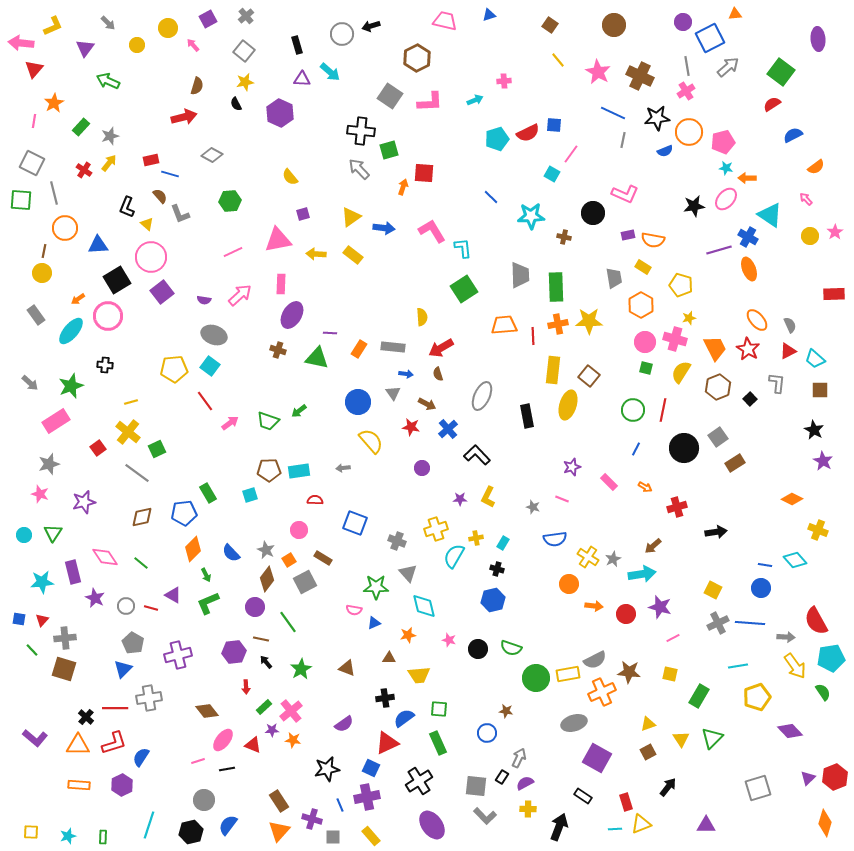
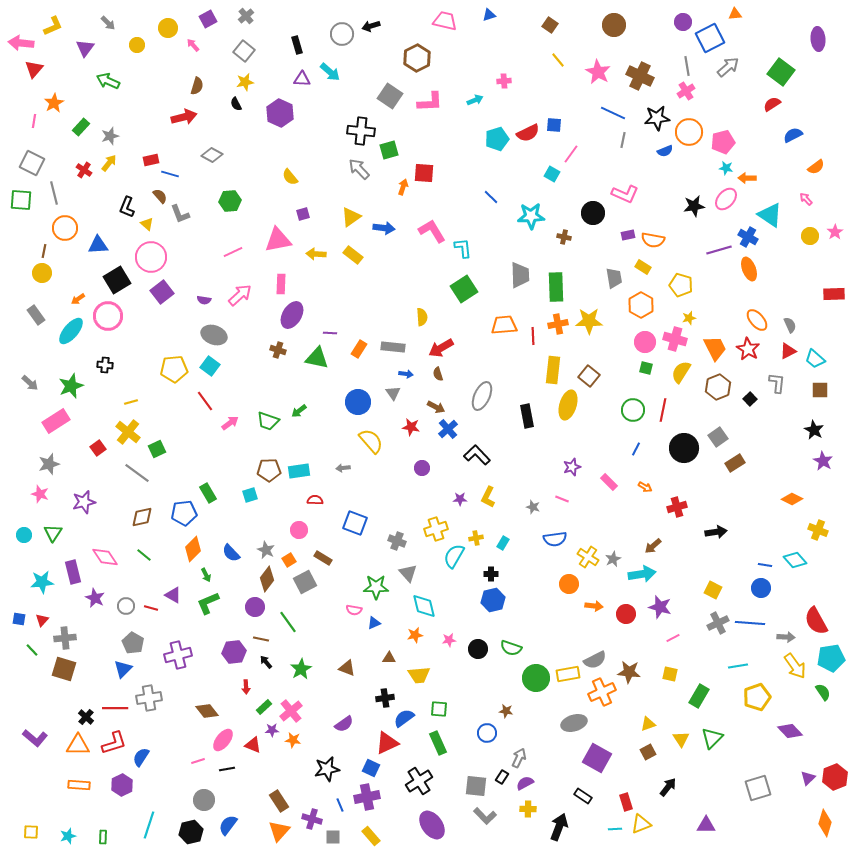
brown arrow at (427, 404): moved 9 px right, 3 px down
green line at (141, 563): moved 3 px right, 8 px up
black cross at (497, 569): moved 6 px left, 5 px down; rotated 16 degrees counterclockwise
orange star at (408, 635): moved 7 px right
pink star at (449, 640): rotated 24 degrees counterclockwise
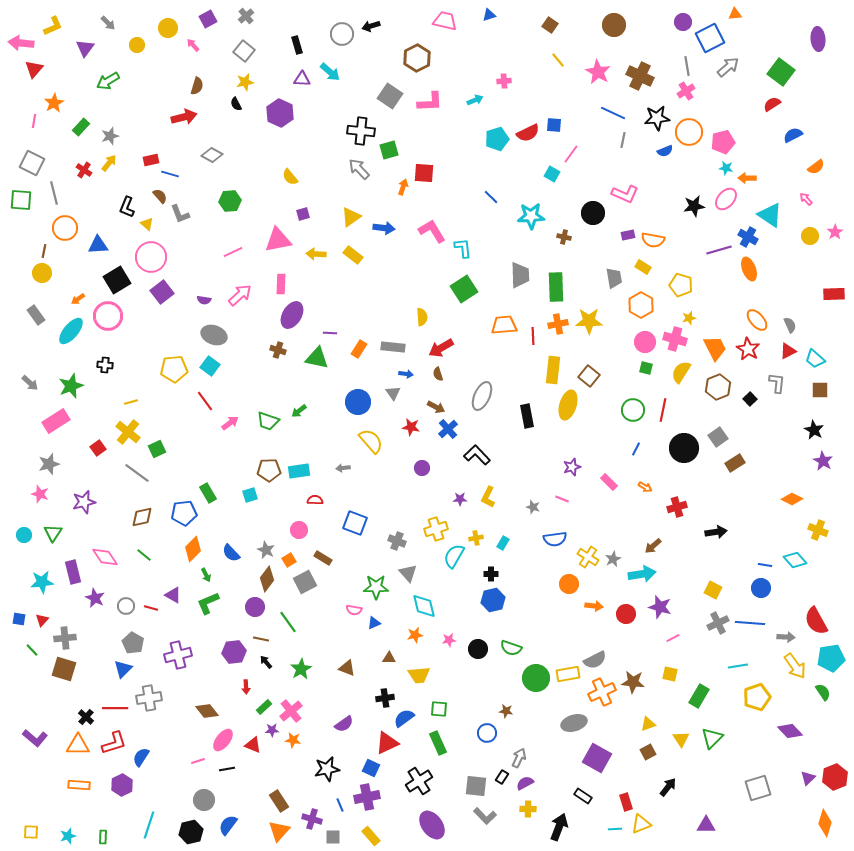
green arrow at (108, 81): rotated 55 degrees counterclockwise
brown star at (629, 672): moved 4 px right, 10 px down
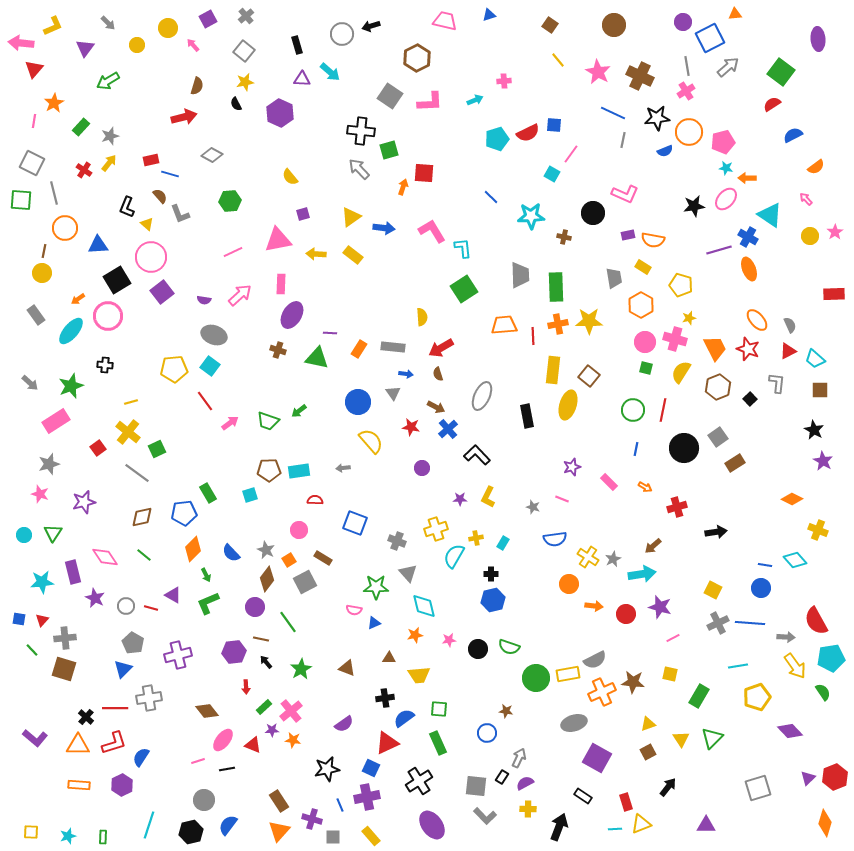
red star at (748, 349): rotated 10 degrees counterclockwise
blue line at (636, 449): rotated 16 degrees counterclockwise
green semicircle at (511, 648): moved 2 px left, 1 px up
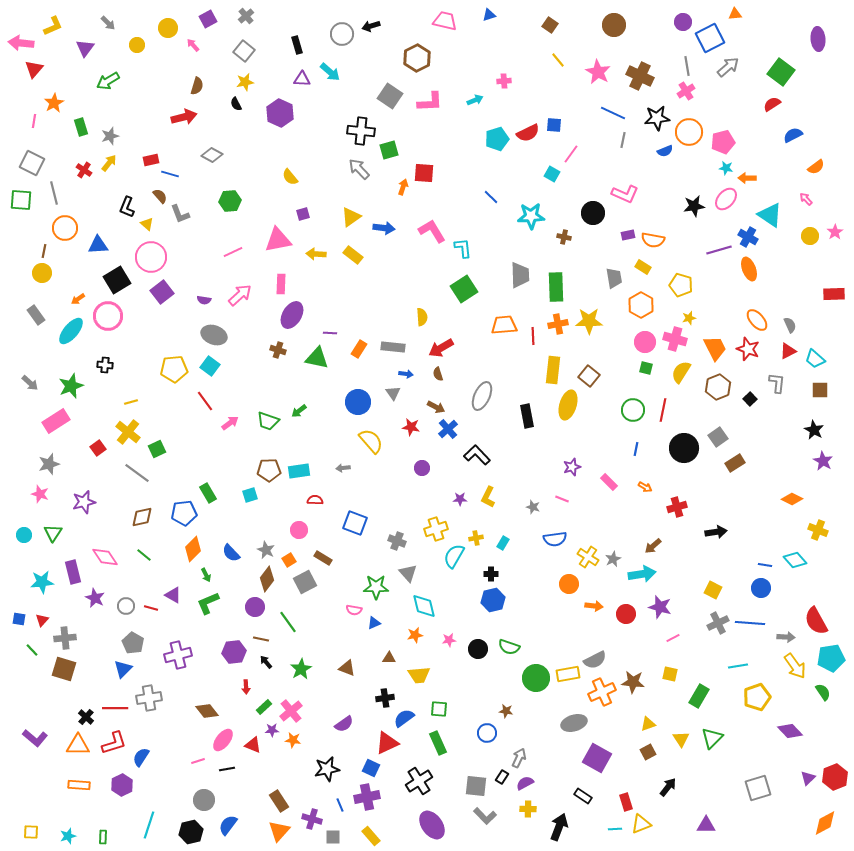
green rectangle at (81, 127): rotated 60 degrees counterclockwise
orange diamond at (825, 823): rotated 44 degrees clockwise
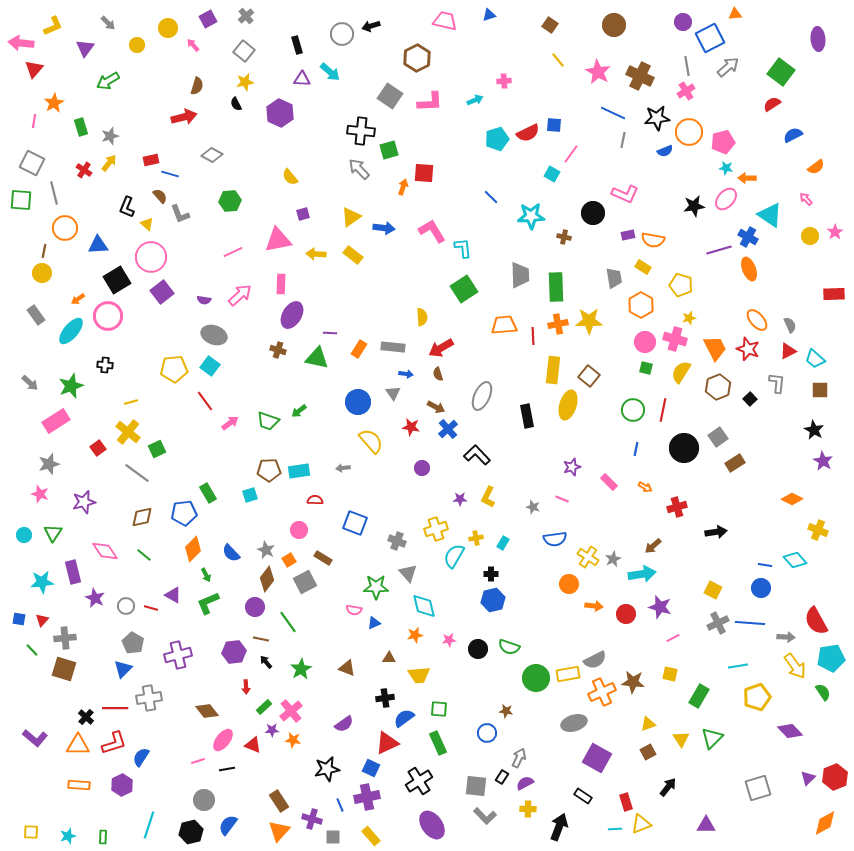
pink diamond at (105, 557): moved 6 px up
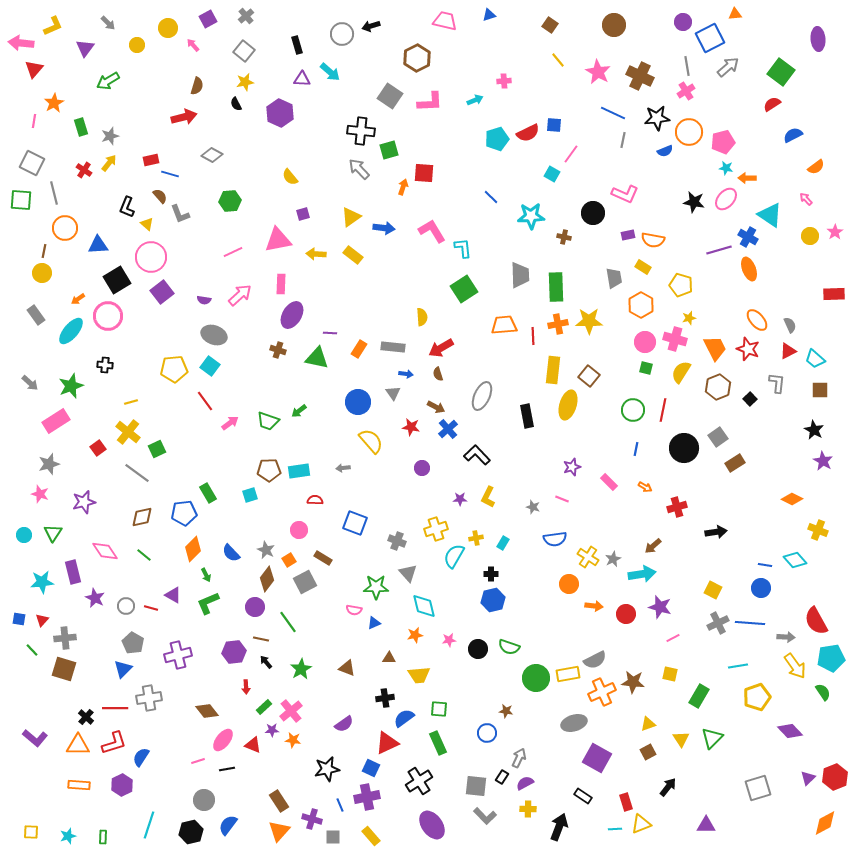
black star at (694, 206): moved 4 px up; rotated 20 degrees clockwise
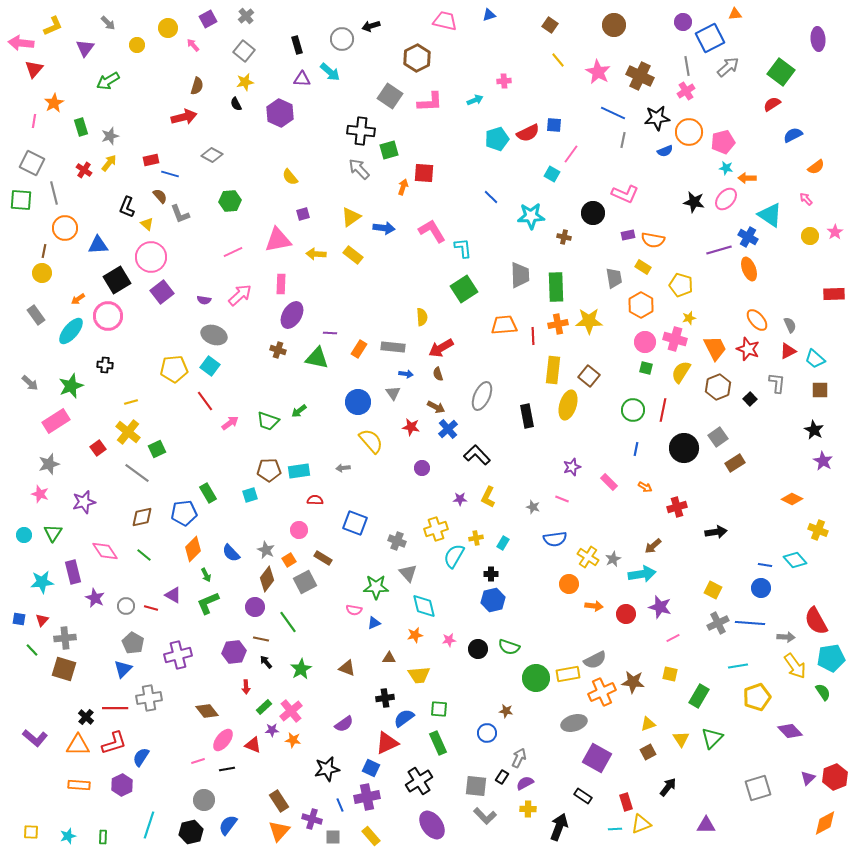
gray circle at (342, 34): moved 5 px down
